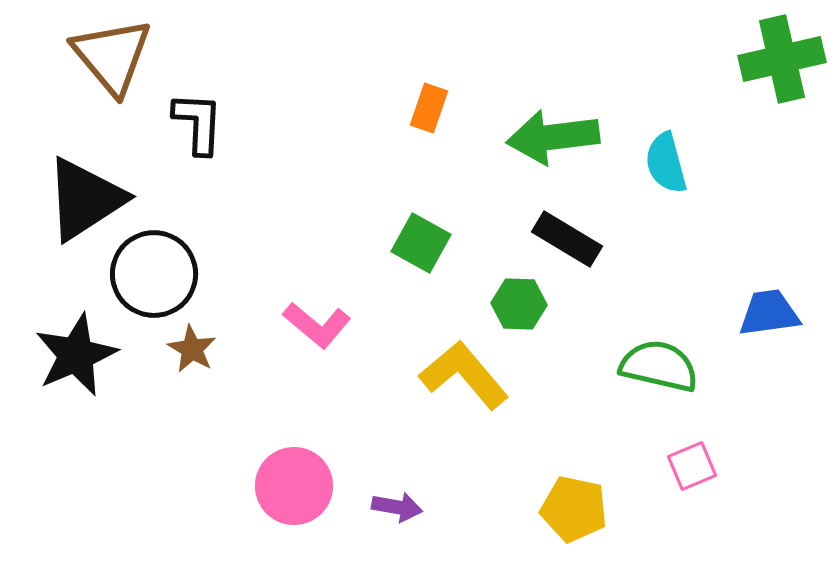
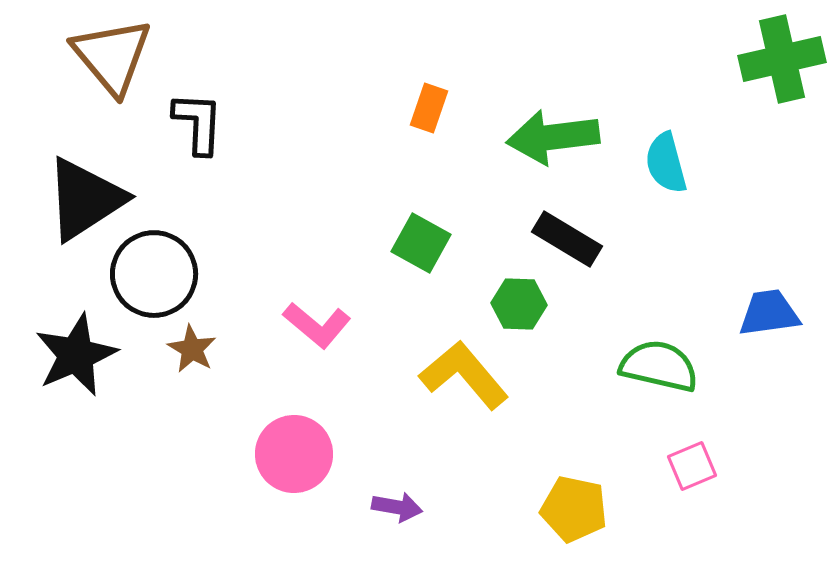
pink circle: moved 32 px up
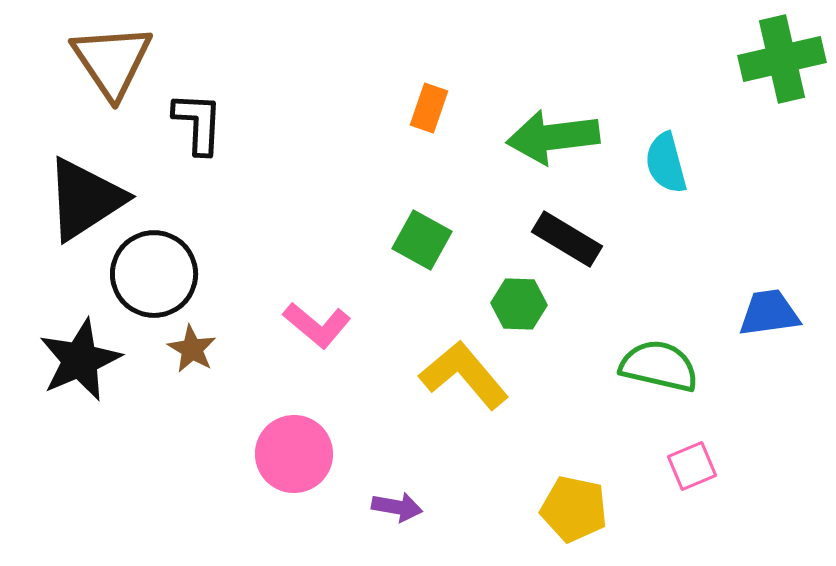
brown triangle: moved 5 px down; rotated 6 degrees clockwise
green square: moved 1 px right, 3 px up
black star: moved 4 px right, 5 px down
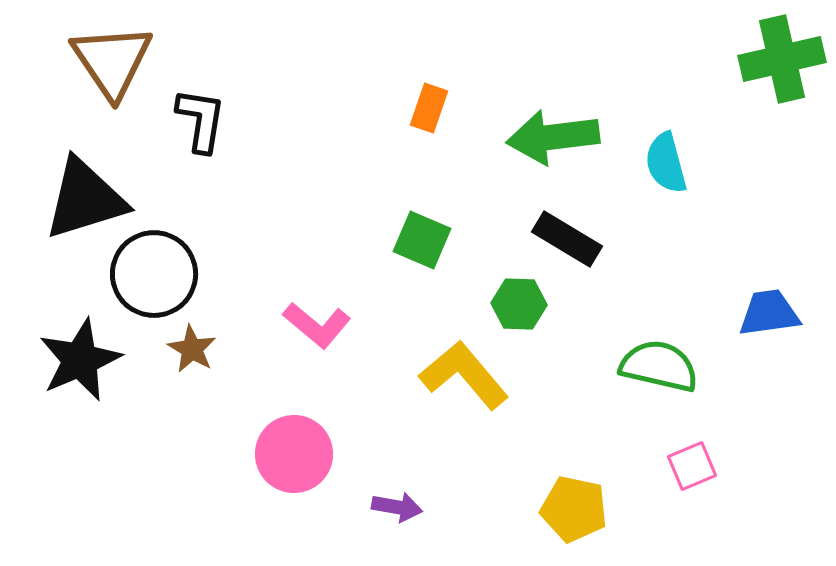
black L-shape: moved 3 px right, 3 px up; rotated 6 degrees clockwise
black triangle: rotated 16 degrees clockwise
green square: rotated 6 degrees counterclockwise
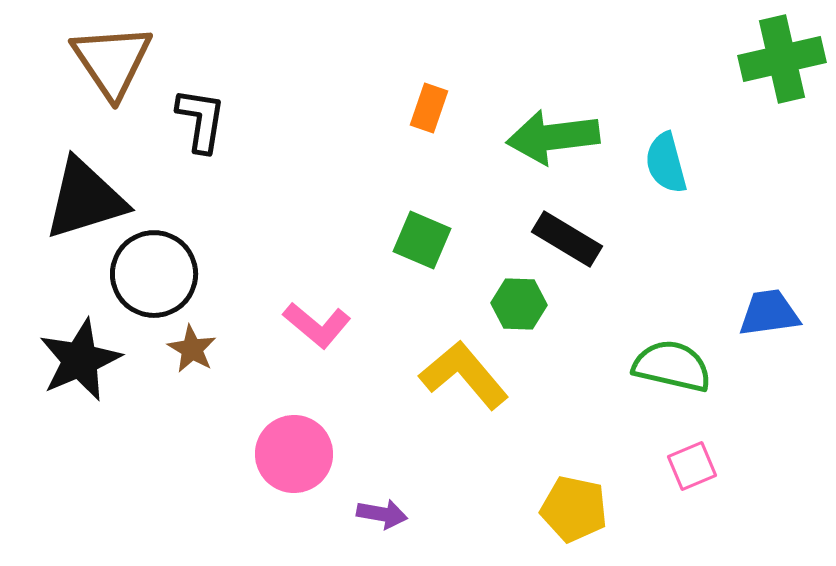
green semicircle: moved 13 px right
purple arrow: moved 15 px left, 7 px down
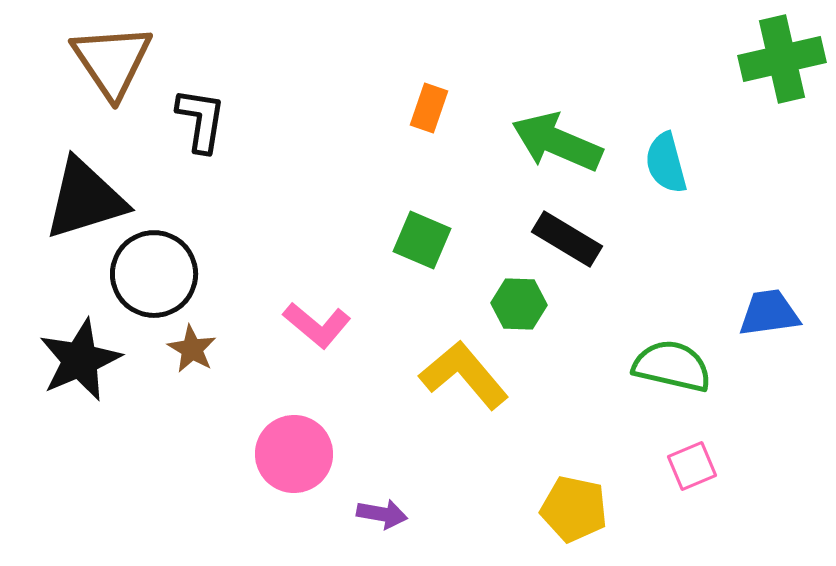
green arrow: moved 4 px right, 5 px down; rotated 30 degrees clockwise
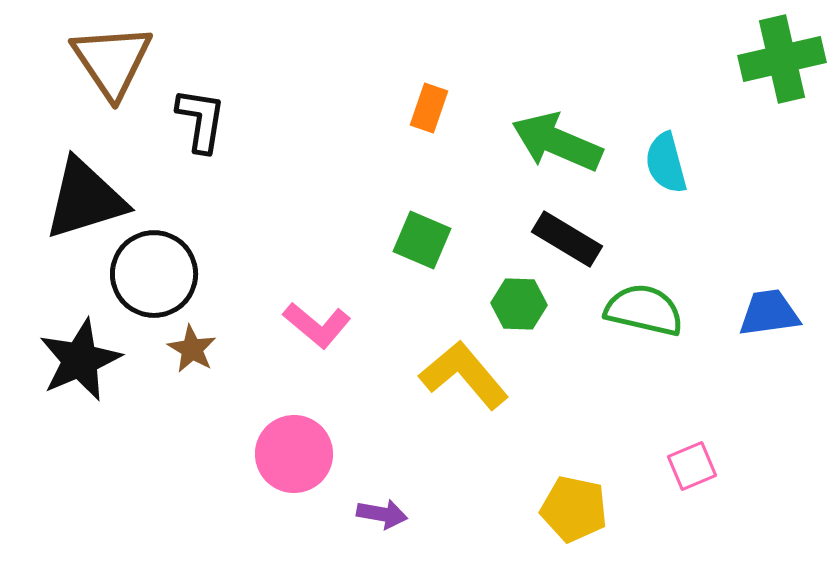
green semicircle: moved 28 px left, 56 px up
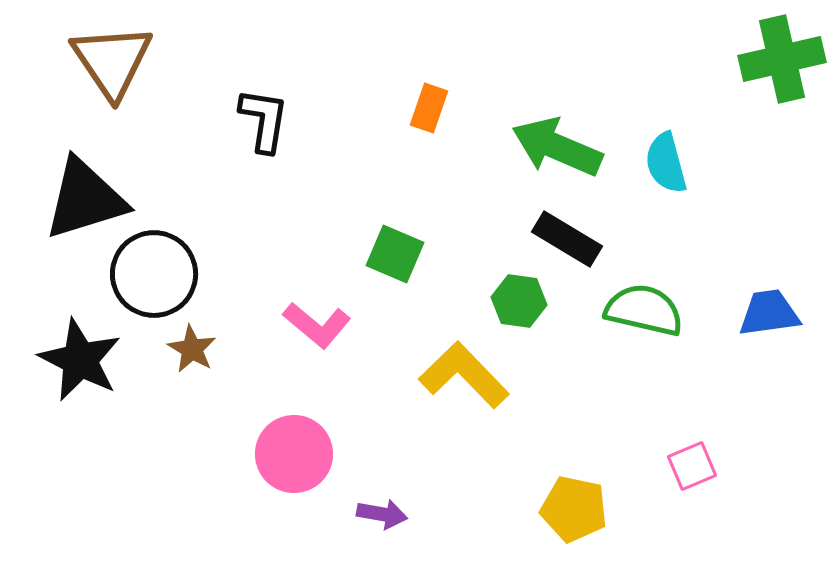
black L-shape: moved 63 px right
green arrow: moved 5 px down
green square: moved 27 px left, 14 px down
green hexagon: moved 3 px up; rotated 6 degrees clockwise
black star: rotated 22 degrees counterclockwise
yellow L-shape: rotated 4 degrees counterclockwise
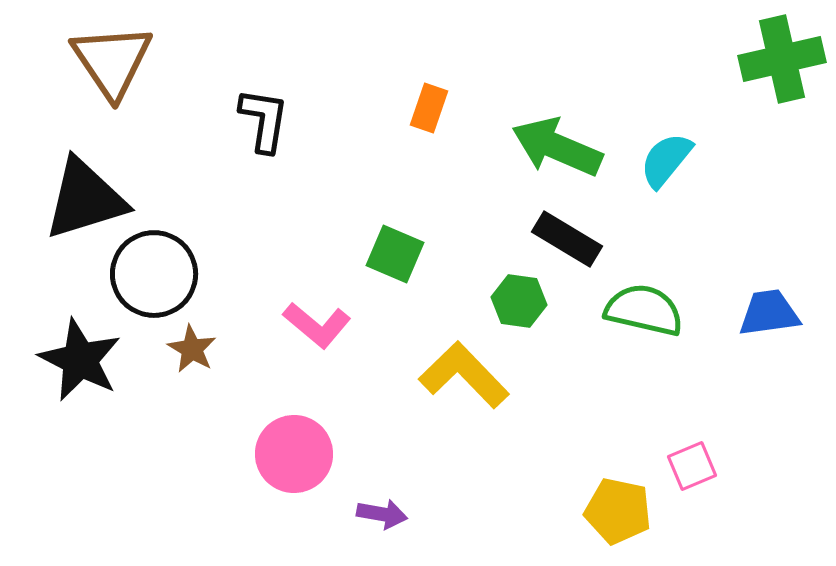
cyan semicircle: moved 3 px up; rotated 54 degrees clockwise
yellow pentagon: moved 44 px right, 2 px down
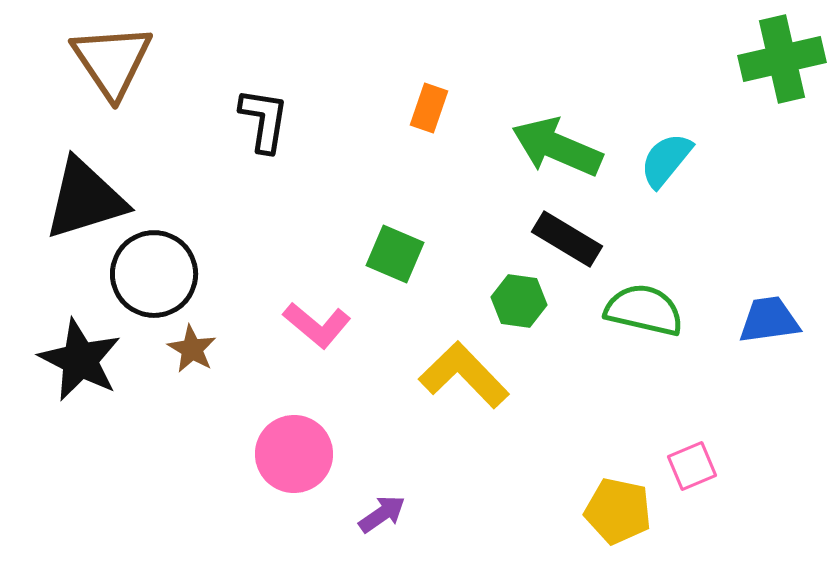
blue trapezoid: moved 7 px down
purple arrow: rotated 45 degrees counterclockwise
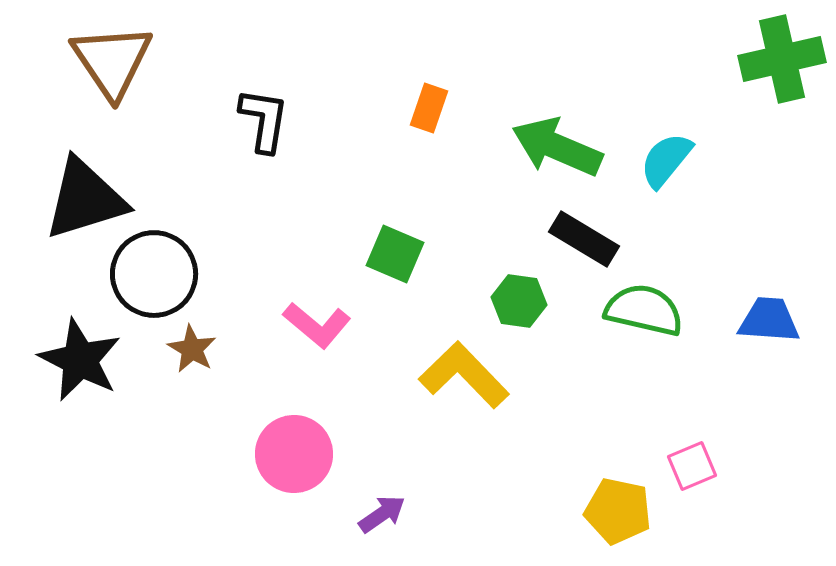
black rectangle: moved 17 px right
blue trapezoid: rotated 12 degrees clockwise
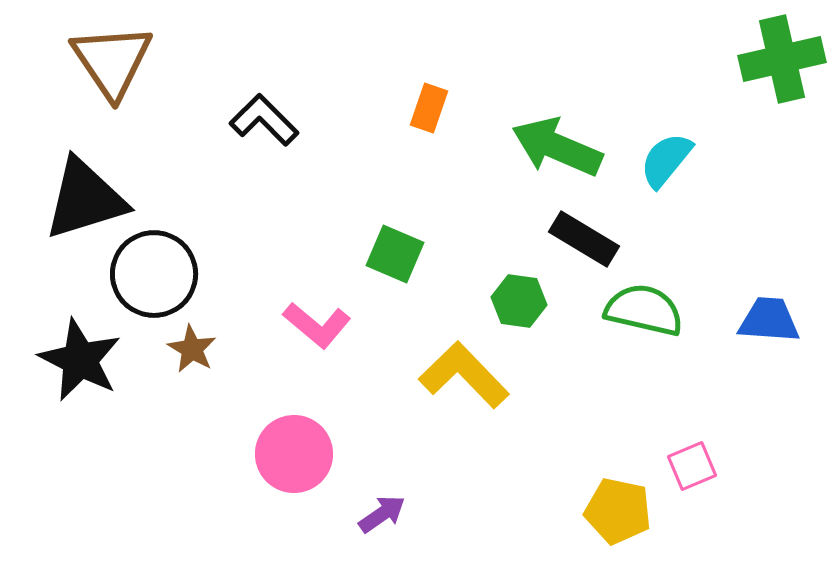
black L-shape: rotated 54 degrees counterclockwise
